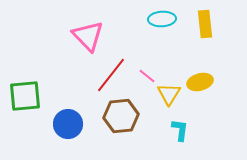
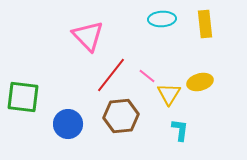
green square: moved 2 px left, 1 px down; rotated 12 degrees clockwise
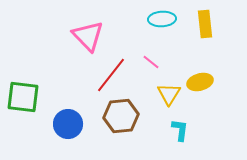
pink line: moved 4 px right, 14 px up
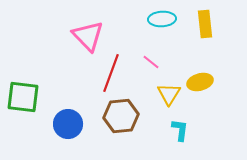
red line: moved 2 px up; rotated 18 degrees counterclockwise
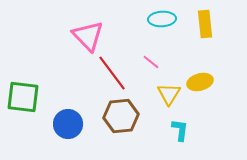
red line: moved 1 px right; rotated 57 degrees counterclockwise
